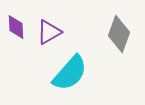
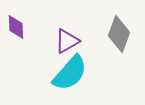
purple triangle: moved 18 px right, 9 px down
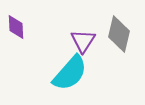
gray diamond: rotated 6 degrees counterclockwise
purple triangle: moved 16 px right; rotated 28 degrees counterclockwise
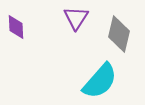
purple triangle: moved 7 px left, 23 px up
cyan semicircle: moved 30 px right, 8 px down
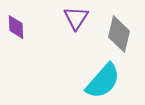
cyan semicircle: moved 3 px right
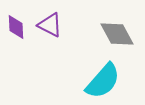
purple triangle: moved 26 px left, 7 px down; rotated 36 degrees counterclockwise
gray diamond: moved 2 px left; rotated 42 degrees counterclockwise
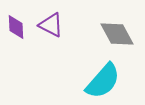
purple triangle: moved 1 px right
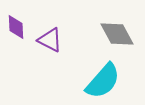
purple triangle: moved 1 px left, 15 px down
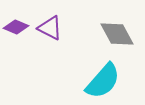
purple diamond: rotated 65 degrees counterclockwise
purple triangle: moved 12 px up
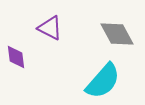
purple diamond: moved 30 px down; rotated 60 degrees clockwise
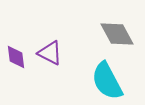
purple triangle: moved 25 px down
cyan semicircle: moved 4 px right; rotated 111 degrees clockwise
